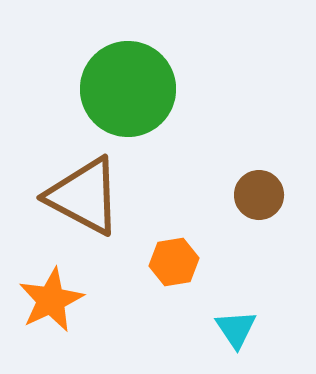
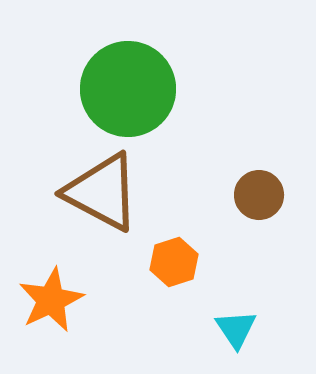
brown triangle: moved 18 px right, 4 px up
orange hexagon: rotated 9 degrees counterclockwise
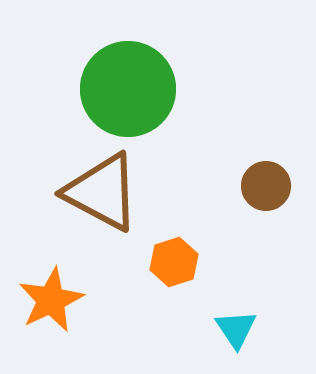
brown circle: moved 7 px right, 9 px up
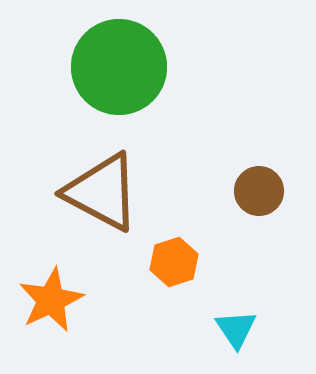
green circle: moved 9 px left, 22 px up
brown circle: moved 7 px left, 5 px down
